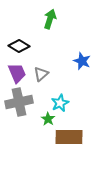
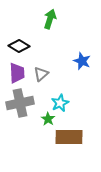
purple trapezoid: rotated 20 degrees clockwise
gray cross: moved 1 px right, 1 px down
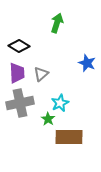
green arrow: moved 7 px right, 4 px down
blue star: moved 5 px right, 2 px down
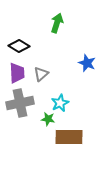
green star: rotated 24 degrees counterclockwise
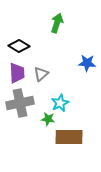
blue star: rotated 18 degrees counterclockwise
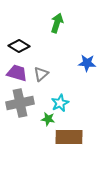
purple trapezoid: rotated 70 degrees counterclockwise
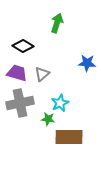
black diamond: moved 4 px right
gray triangle: moved 1 px right
